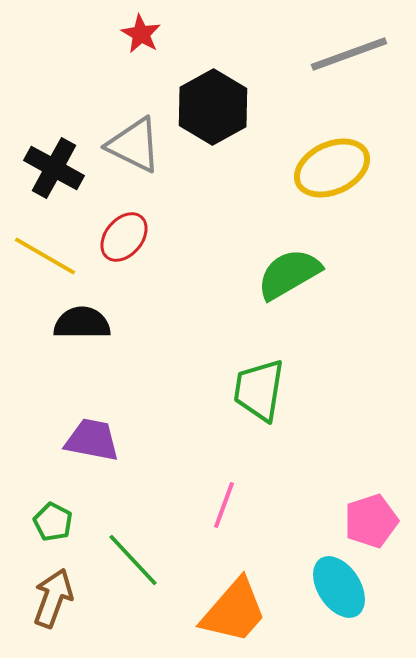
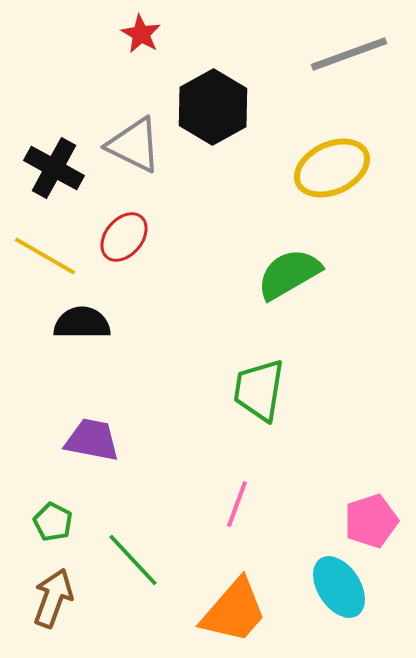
pink line: moved 13 px right, 1 px up
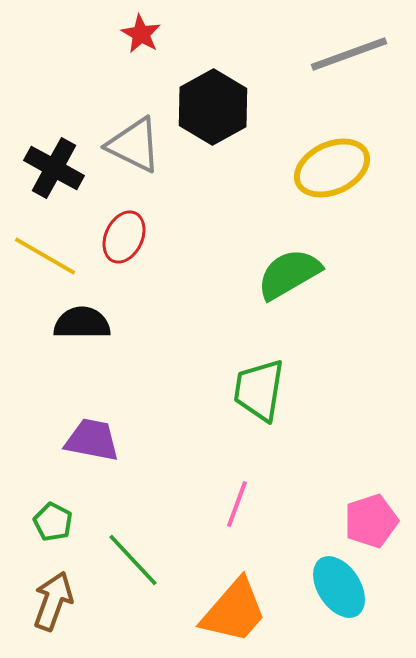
red ellipse: rotated 15 degrees counterclockwise
brown arrow: moved 3 px down
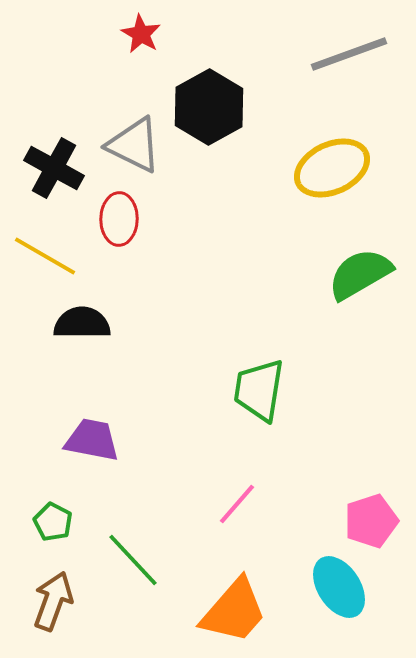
black hexagon: moved 4 px left
red ellipse: moved 5 px left, 18 px up; rotated 24 degrees counterclockwise
green semicircle: moved 71 px right
pink line: rotated 21 degrees clockwise
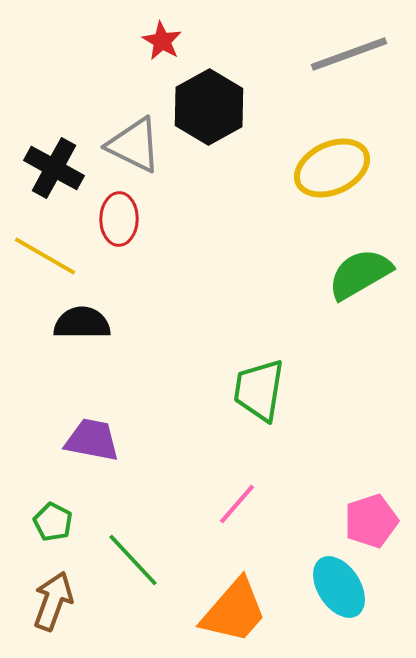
red star: moved 21 px right, 7 px down
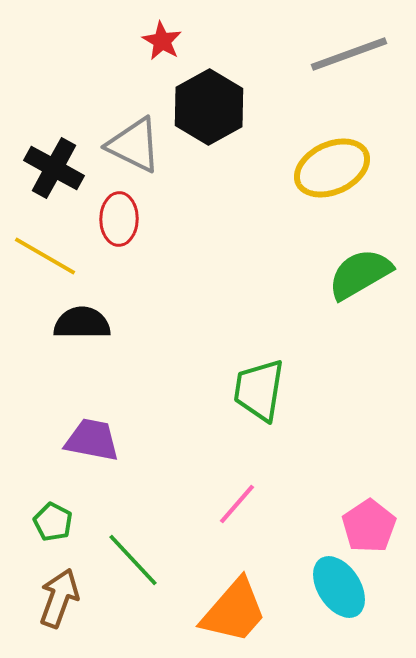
pink pentagon: moved 2 px left, 5 px down; rotated 16 degrees counterclockwise
brown arrow: moved 6 px right, 3 px up
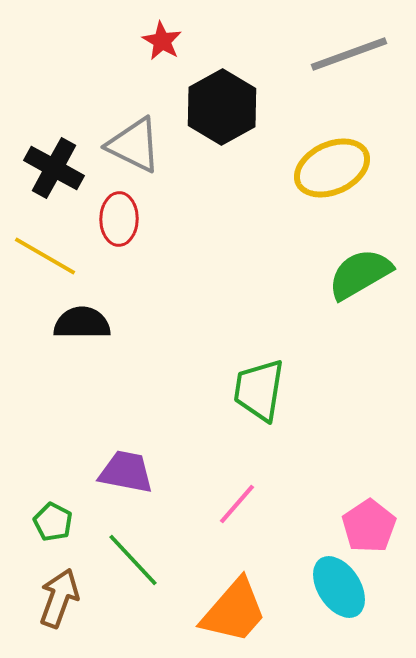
black hexagon: moved 13 px right
purple trapezoid: moved 34 px right, 32 px down
